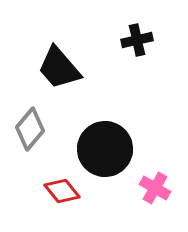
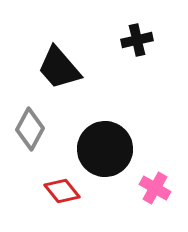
gray diamond: rotated 12 degrees counterclockwise
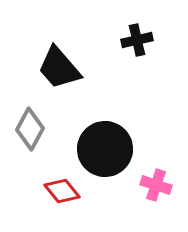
pink cross: moved 1 px right, 3 px up; rotated 12 degrees counterclockwise
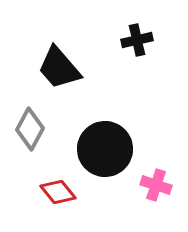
red diamond: moved 4 px left, 1 px down
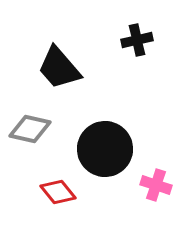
gray diamond: rotated 75 degrees clockwise
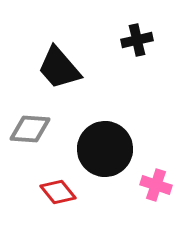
gray diamond: rotated 9 degrees counterclockwise
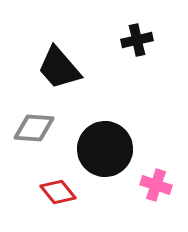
gray diamond: moved 4 px right, 1 px up
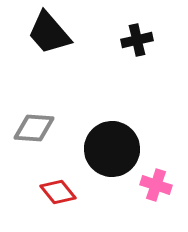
black trapezoid: moved 10 px left, 35 px up
black circle: moved 7 px right
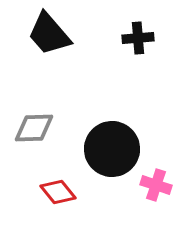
black trapezoid: moved 1 px down
black cross: moved 1 px right, 2 px up; rotated 8 degrees clockwise
gray diamond: rotated 6 degrees counterclockwise
